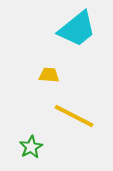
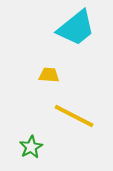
cyan trapezoid: moved 1 px left, 1 px up
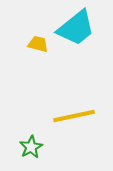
yellow trapezoid: moved 11 px left, 31 px up; rotated 10 degrees clockwise
yellow line: rotated 39 degrees counterclockwise
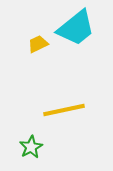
yellow trapezoid: rotated 40 degrees counterclockwise
yellow line: moved 10 px left, 6 px up
